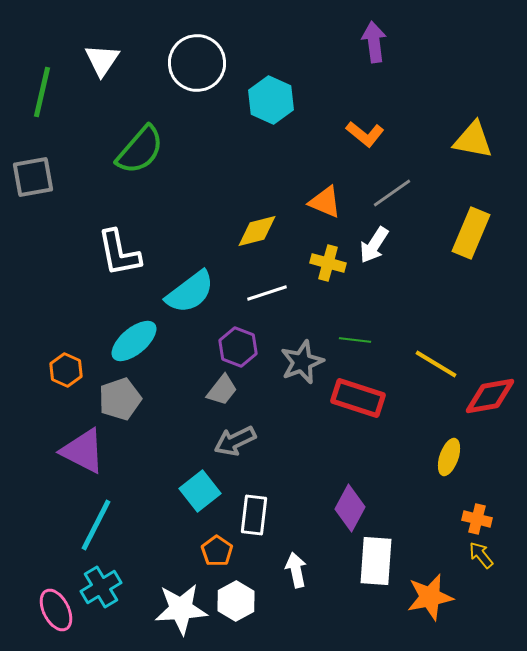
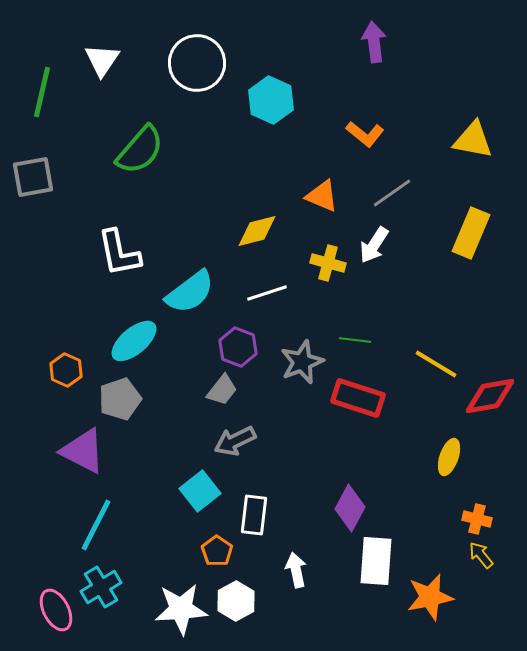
orange triangle at (325, 202): moved 3 px left, 6 px up
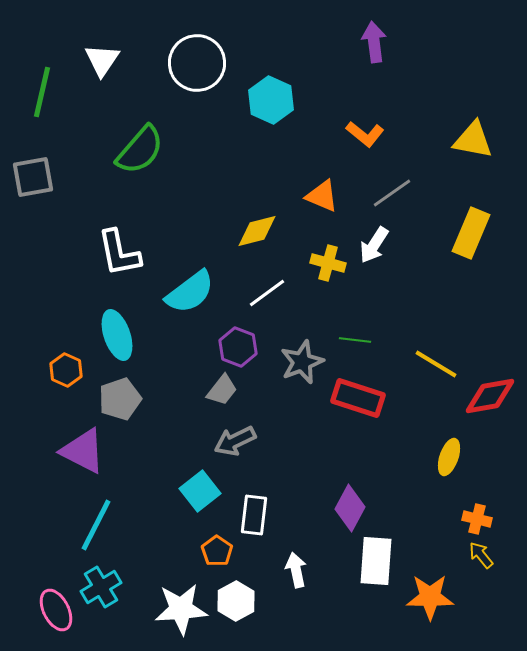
white line at (267, 293): rotated 18 degrees counterclockwise
cyan ellipse at (134, 341): moved 17 px left, 6 px up; rotated 69 degrees counterclockwise
orange star at (430, 597): rotated 12 degrees clockwise
